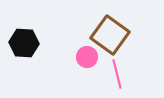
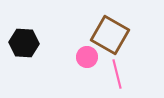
brown square: rotated 6 degrees counterclockwise
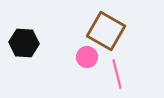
brown square: moved 4 px left, 4 px up
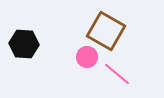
black hexagon: moved 1 px down
pink line: rotated 36 degrees counterclockwise
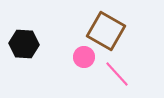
pink circle: moved 3 px left
pink line: rotated 8 degrees clockwise
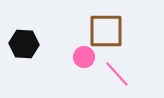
brown square: rotated 30 degrees counterclockwise
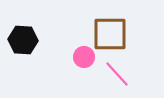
brown square: moved 4 px right, 3 px down
black hexagon: moved 1 px left, 4 px up
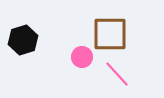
black hexagon: rotated 20 degrees counterclockwise
pink circle: moved 2 px left
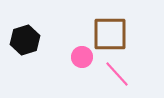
black hexagon: moved 2 px right
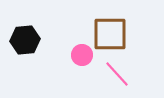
black hexagon: rotated 12 degrees clockwise
pink circle: moved 2 px up
